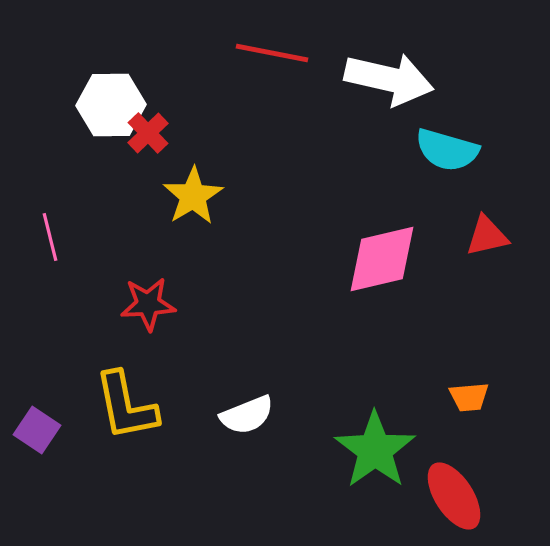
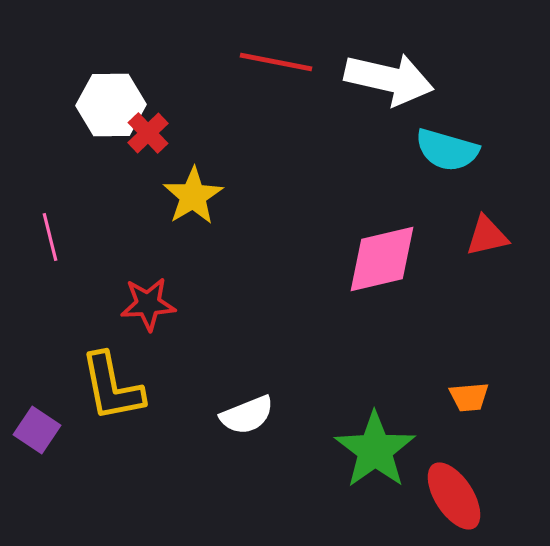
red line: moved 4 px right, 9 px down
yellow L-shape: moved 14 px left, 19 px up
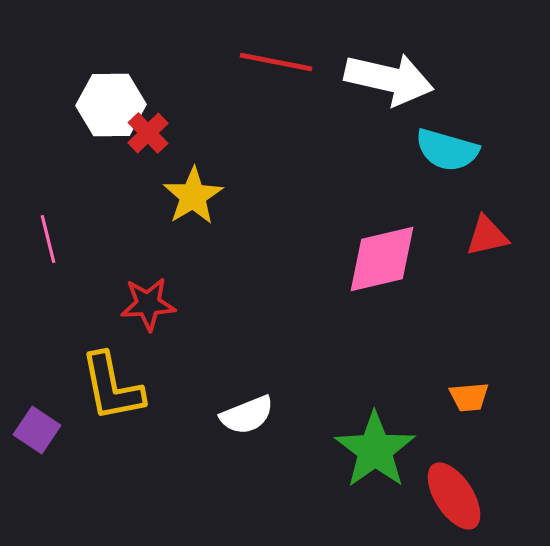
pink line: moved 2 px left, 2 px down
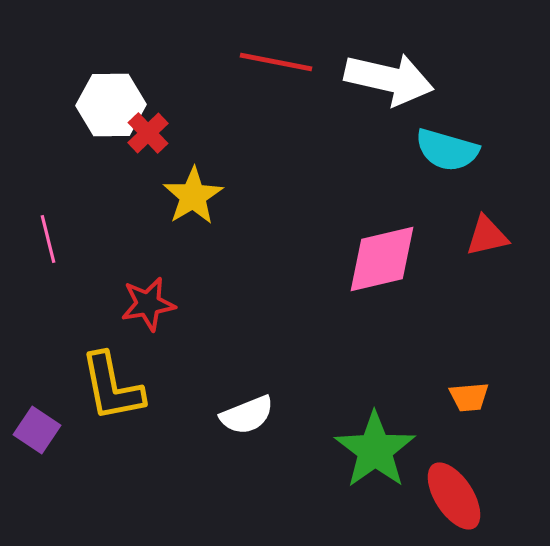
red star: rotated 6 degrees counterclockwise
